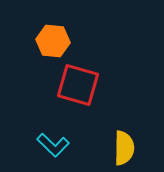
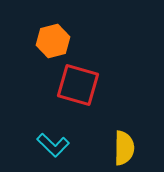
orange hexagon: rotated 20 degrees counterclockwise
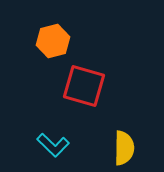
red square: moved 6 px right, 1 px down
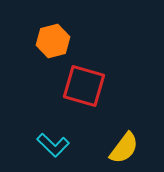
yellow semicircle: rotated 36 degrees clockwise
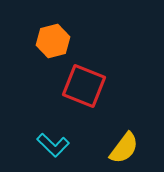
red square: rotated 6 degrees clockwise
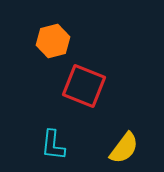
cyan L-shape: rotated 52 degrees clockwise
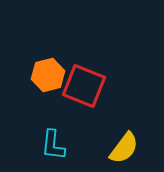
orange hexagon: moved 5 px left, 34 px down
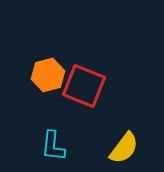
cyan L-shape: moved 1 px down
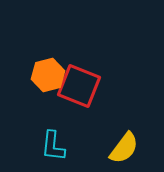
red square: moved 5 px left
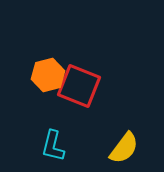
cyan L-shape: rotated 8 degrees clockwise
